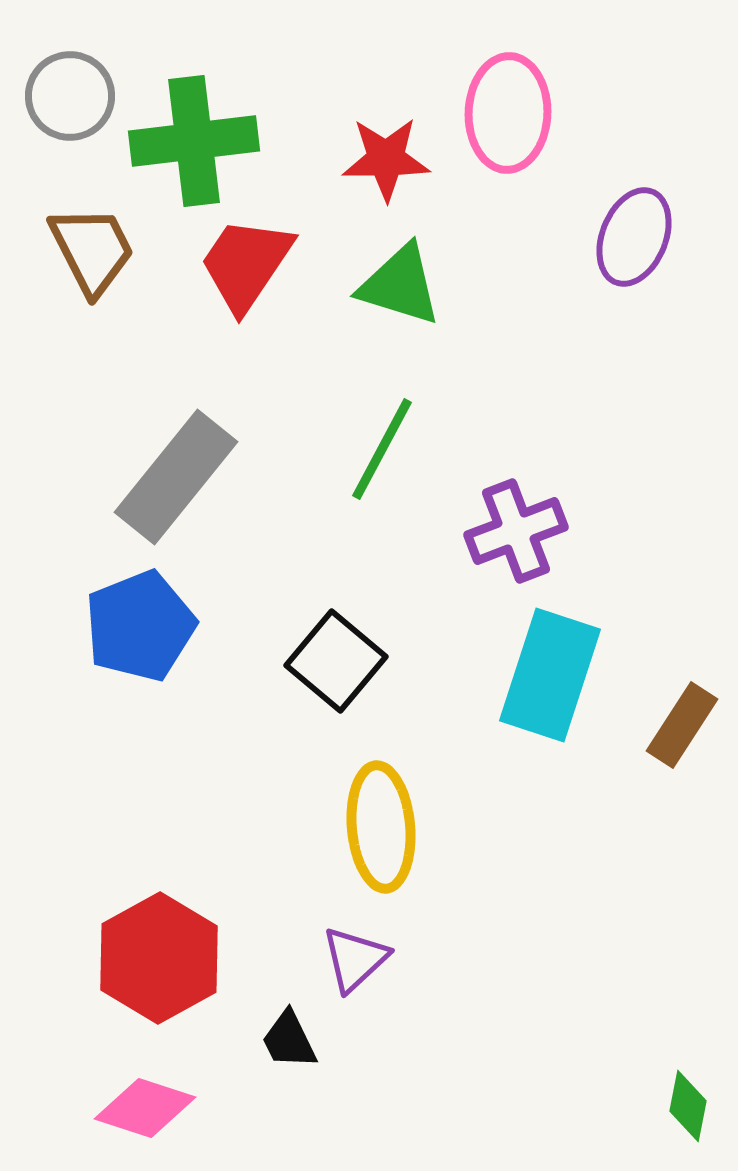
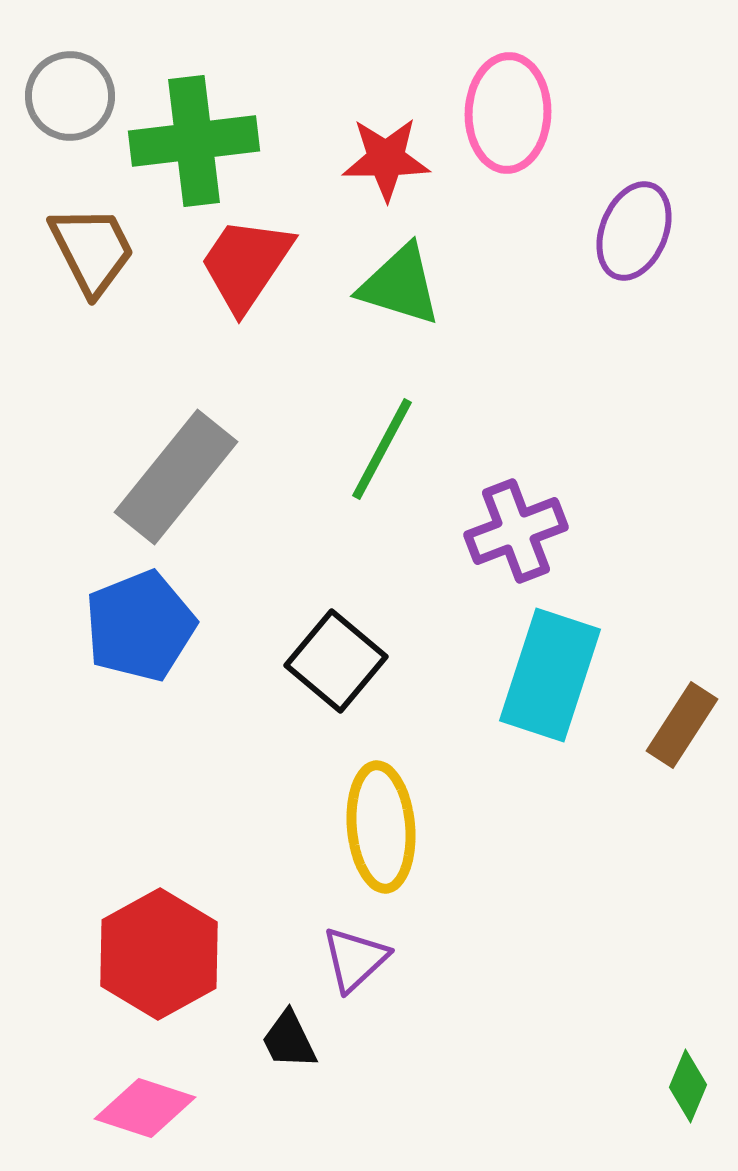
purple ellipse: moved 6 px up
red hexagon: moved 4 px up
green diamond: moved 20 px up; rotated 12 degrees clockwise
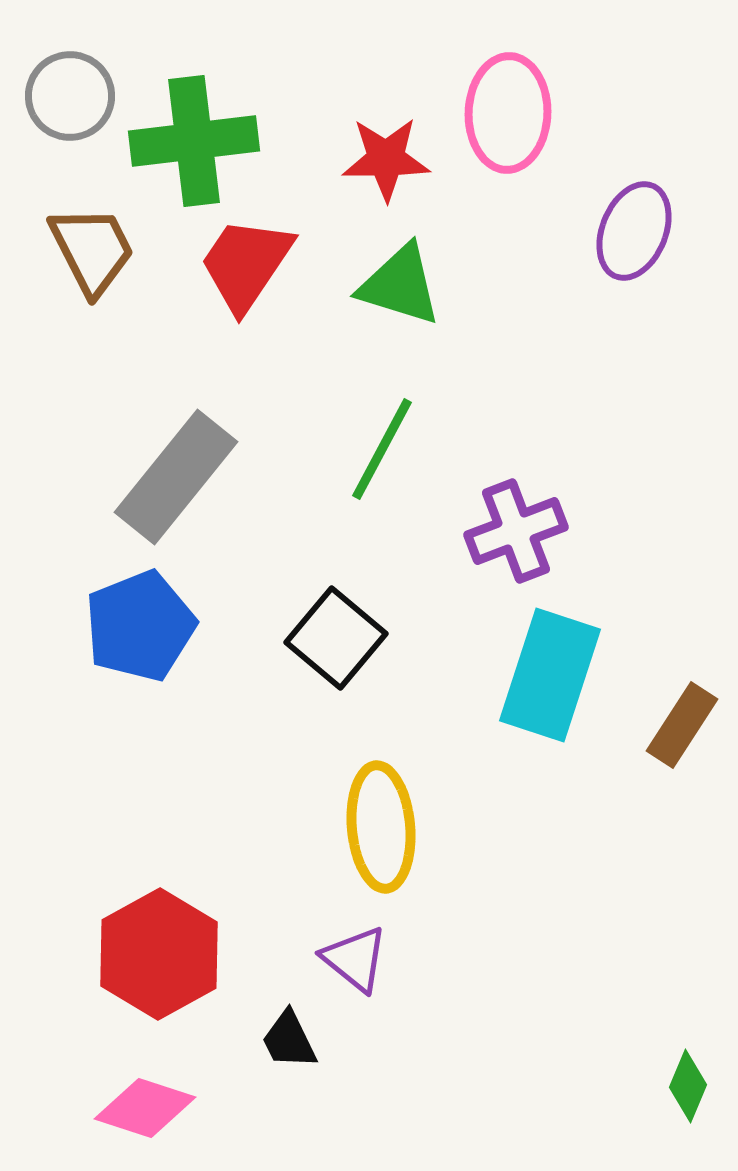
black square: moved 23 px up
purple triangle: rotated 38 degrees counterclockwise
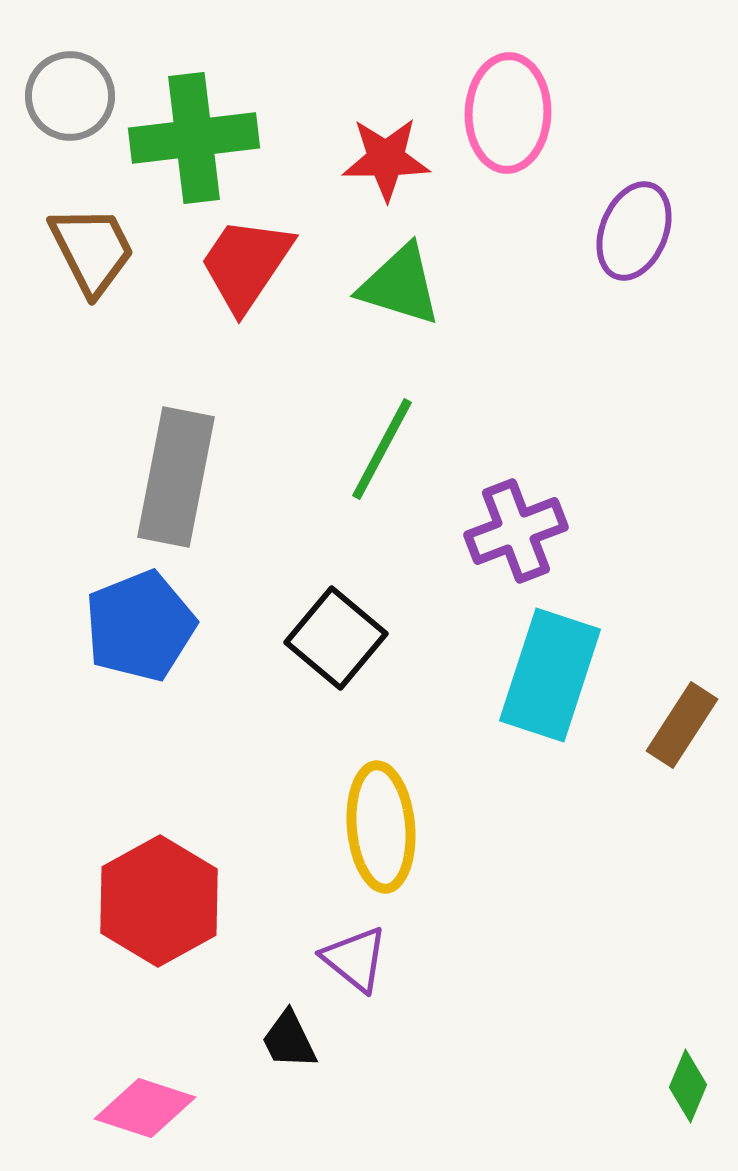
green cross: moved 3 px up
gray rectangle: rotated 28 degrees counterclockwise
red hexagon: moved 53 px up
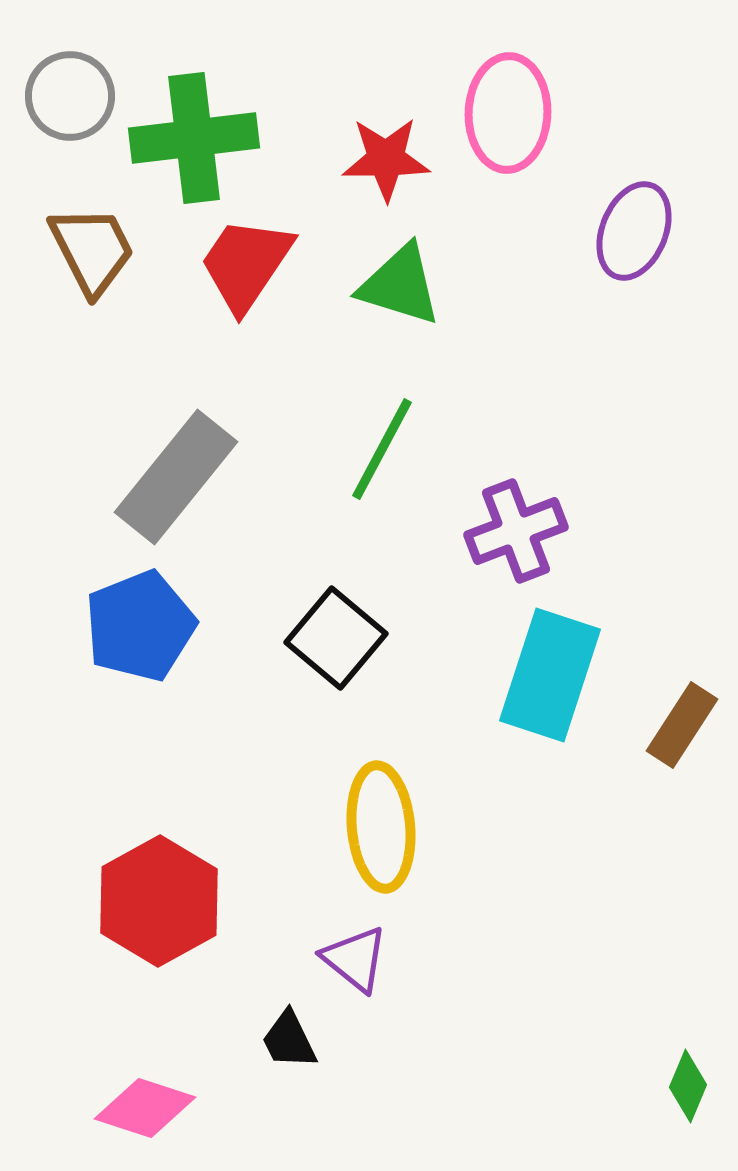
gray rectangle: rotated 28 degrees clockwise
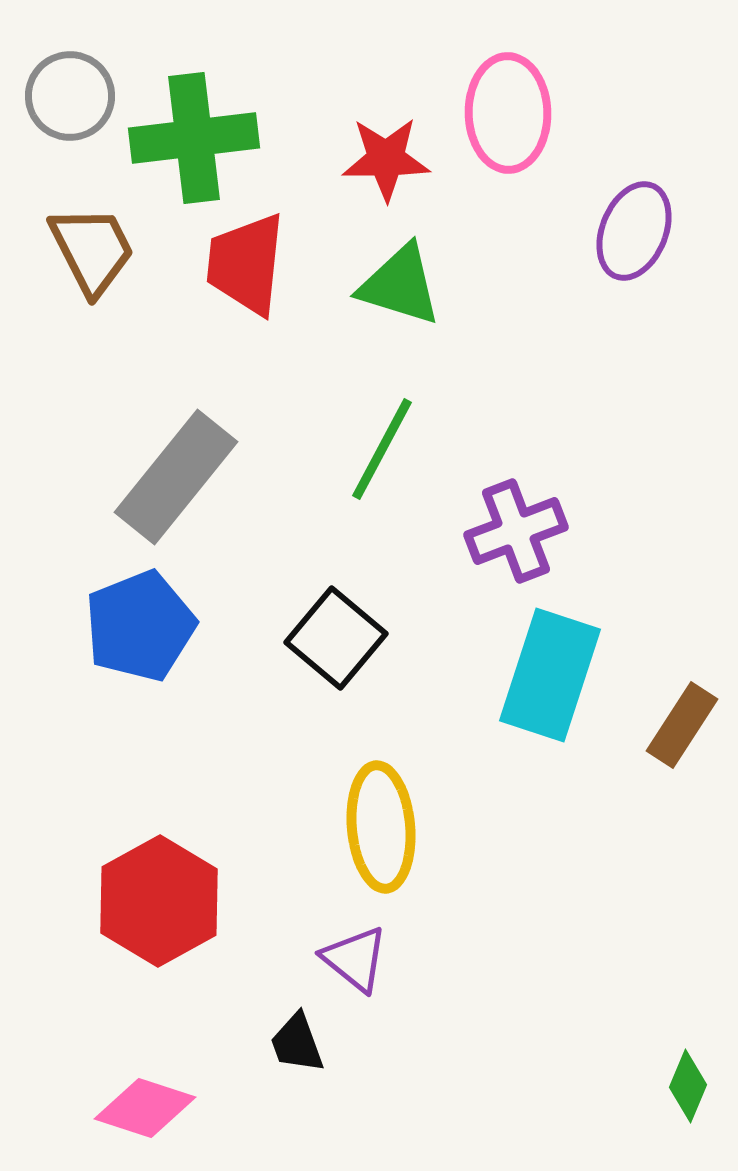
pink ellipse: rotated 3 degrees counterclockwise
red trapezoid: rotated 28 degrees counterclockwise
black trapezoid: moved 8 px right, 3 px down; rotated 6 degrees clockwise
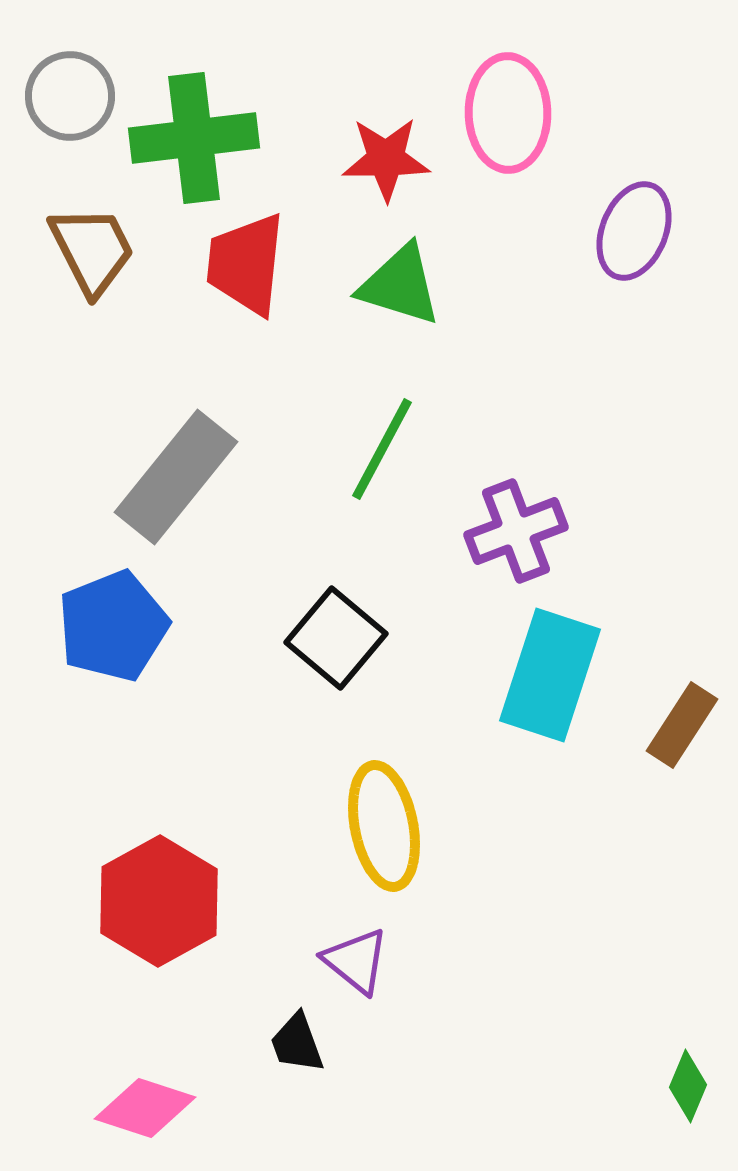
blue pentagon: moved 27 px left
yellow ellipse: moved 3 px right, 1 px up; rotated 6 degrees counterclockwise
purple triangle: moved 1 px right, 2 px down
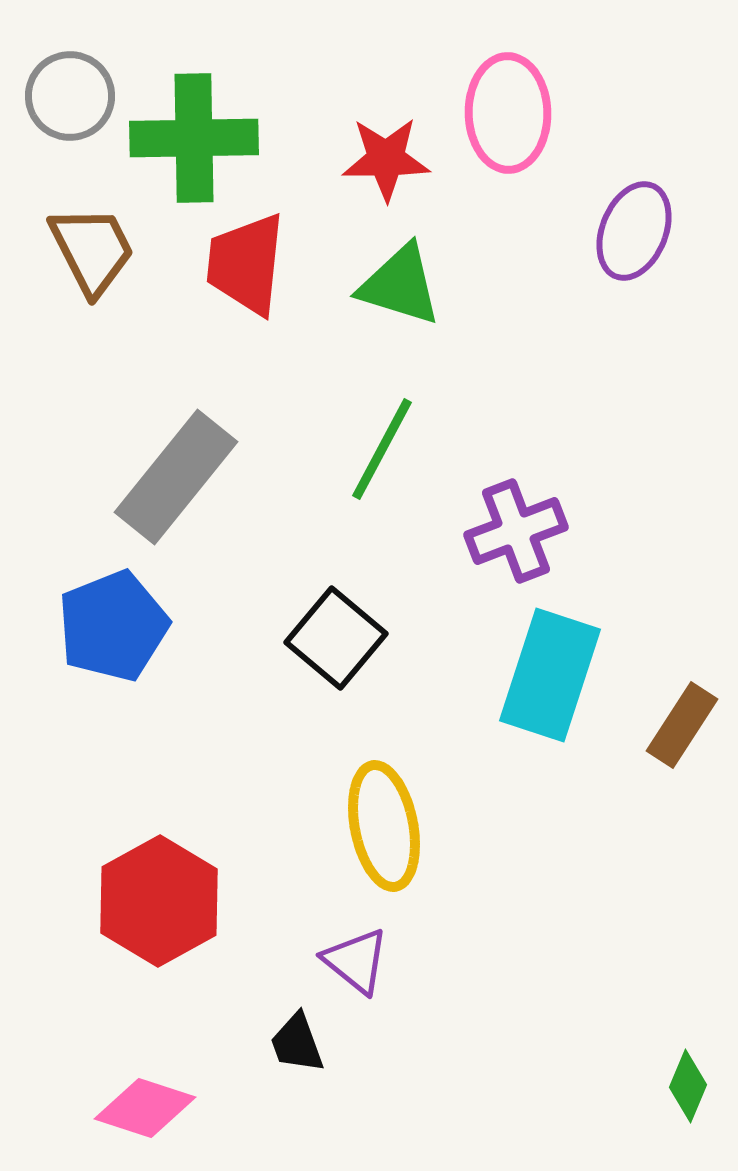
green cross: rotated 6 degrees clockwise
